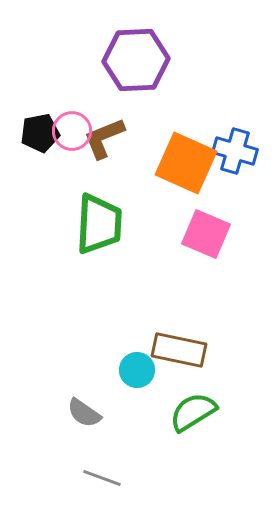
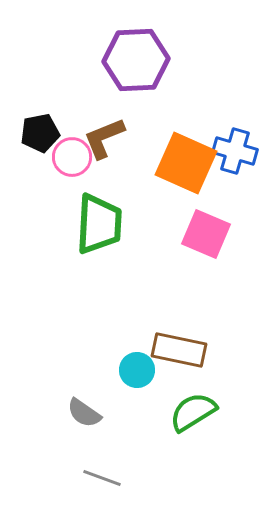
pink circle: moved 26 px down
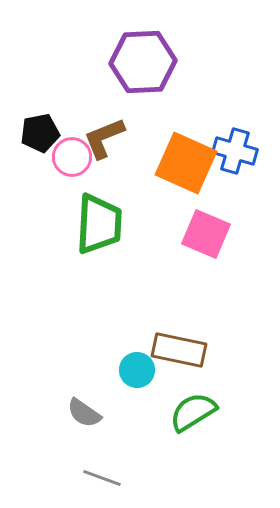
purple hexagon: moved 7 px right, 2 px down
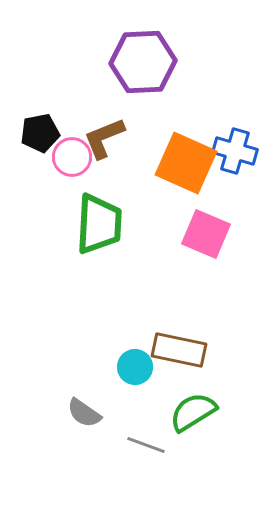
cyan circle: moved 2 px left, 3 px up
gray line: moved 44 px right, 33 px up
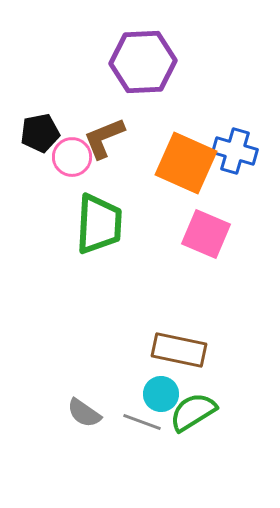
cyan circle: moved 26 px right, 27 px down
gray line: moved 4 px left, 23 px up
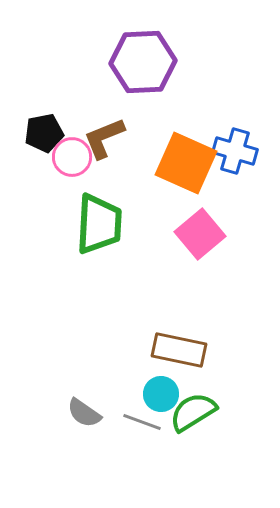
black pentagon: moved 4 px right
pink square: moved 6 px left; rotated 27 degrees clockwise
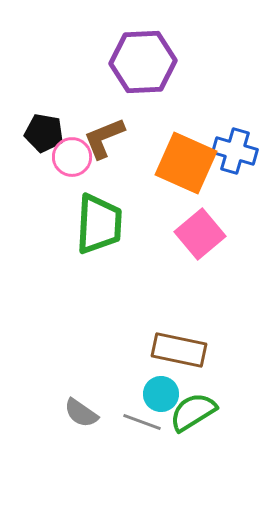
black pentagon: rotated 21 degrees clockwise
gray semicircle: moved 3 px left
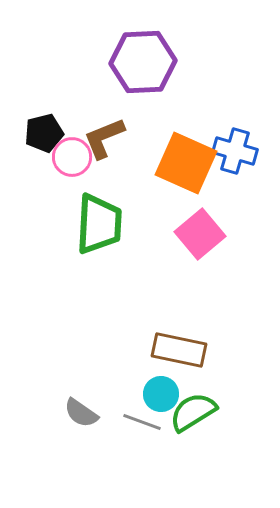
black pentagon: rotated 24 degrees counterclockwise
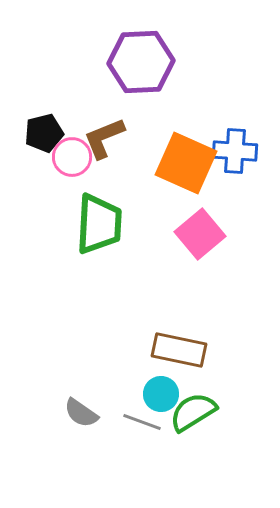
purple hexagon: moved 2 px left
blue cross: rotated 12 degrees counterclockwise
